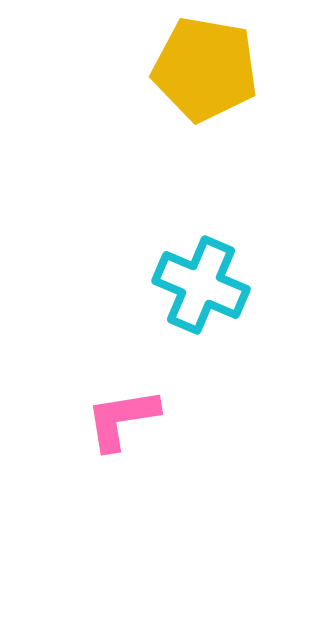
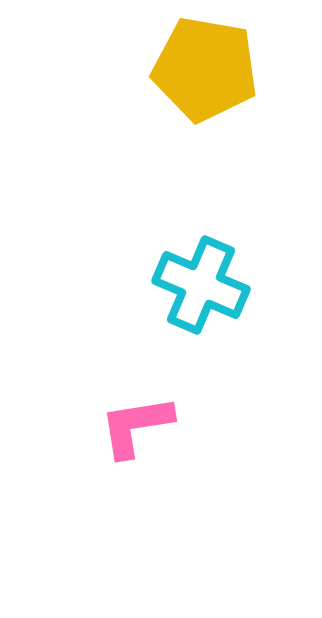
pink L-shape: moved 14 px right, 7 px down
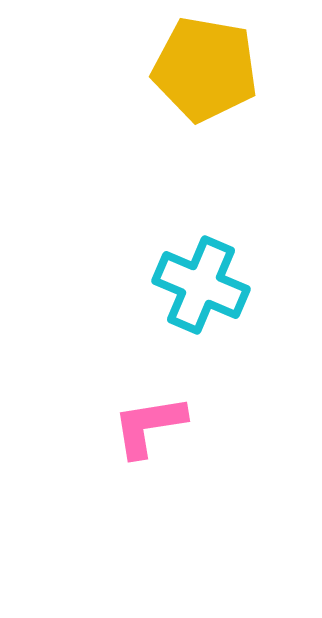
pink L-shape: moved 13 px right
